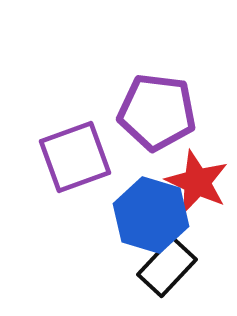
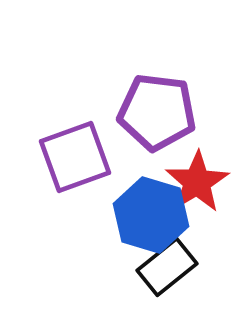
red star: rotated 16 degrees clockwise
black rectangle: rotated 8 degrees clockwise
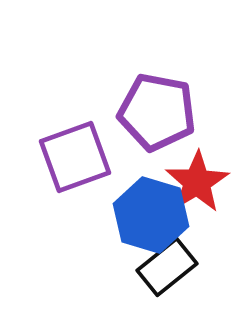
purple pentagon: rotated 4 degrees clockwise
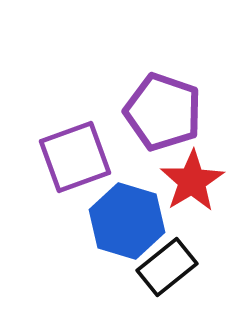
purple pentagon: moved 6 px right; rotated 8 degrees clockwise
red star: moved 5 px left, 1 px up
blue hexagon: moved 24 px left, 6 px down
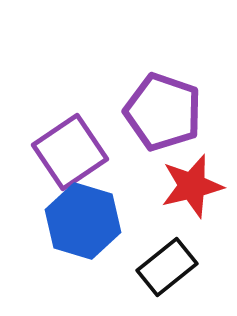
purple square: moved 5 px left, 5 px up; rotated 14 degrees counterclockwise
red star: moved 5 px down; rotated 18 degrees clockwise
blue hexagon: moved 44 px left
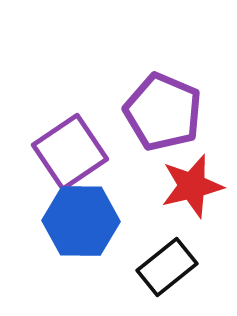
purple pentagon: rotated 4 degrees clockwise
blue hexagon: moved 2 px left; rotated 16 degrees counterclockwise
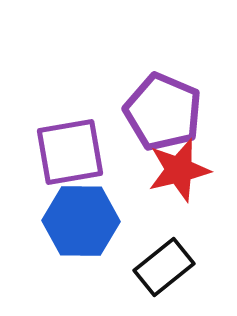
purple square: rotated 24 degrees clockwise
red star: moved 13 px left, 16 px up
black rectangle: moved 3 px left
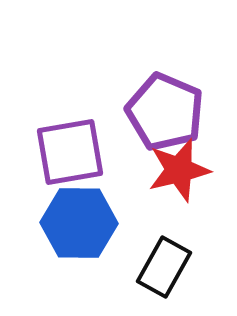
purple pentagon: moved 2 px right
blue hexagon: moved 2 px left, 2 px down
black rectangle: rotated 22 degrees counterclockwise
